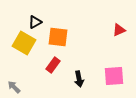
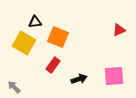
black triangle: rotated 24 degrees clockwise
orange square: rotated 15 degrees clockwise
black arrow: rotated 98 degrees counterclockwise
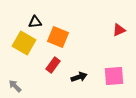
black arrow: moved 2 px up
gray arrow: moved 1 px right, 1 px up
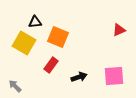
red rectangle: moved 2 px left
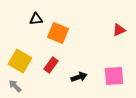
black triangle: moved 1 px right, 3 px up
orange square: moved 4 px up
yellow square: moved 4 px left, 18 px down
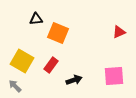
red triangle: moved 2 px down
yellow square: moved 2 px right
black arrow: moved 5 px left, 3 px down
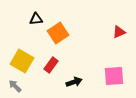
orange square: rotated 35 degrees clockwise
black arrow: moved 2 px down
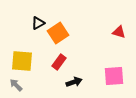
black triangle: moved 2 px right, 4 px down; rotated 24 degrees counterclockwise
red triangle: rotated 40 degrees clockwise
yellow square: rotated 25 degrees counterclockwise
red rectangle: moved 8 px right, 3 px up
gray arrow: moved 1 px right, 1 px up
